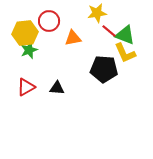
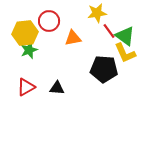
red line: rotated 14 degrees clockwise
green triangle: moved 1 px down; rotated 15 degrees clockwise
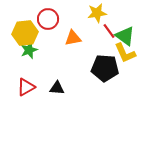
red circle: moved 1 px left, 2 px up
black pentagon: moved 1 px right, 1 px up
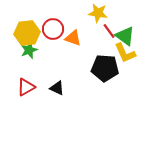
yellow star: moved 1 px right; rotated 18 degrees clockwise
red circle: moved 5 px right, 10 px down
yellow hexagon: moved 2 px right
orange triangle: rotated 30 degrees clockwise
black triangle: rotated 21 degrees clockwise
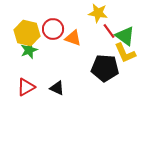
yellow hexagon: rotated 20 degrees clockwise
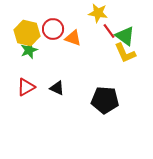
black pentagon: moved 32 px down
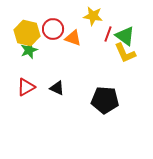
yellow star: moved 5 px left, 3 px down
red line: moved 1 px left, 3 px down; rotated 56 degrees clockwise
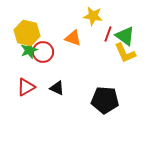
red circle: moved 10 px left, 23 px down
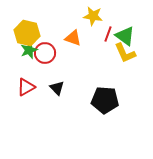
red circle: moved 2 px right, 1 px down
black triangle: rotated 21 degrees clockwise
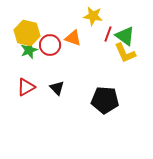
red circle: moved 5 px right, 8 px up
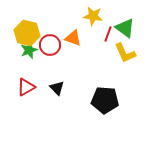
green triangle: moved 8 px up
